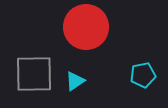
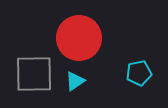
red circle: moved 7 px left, 11 px down
cyan pentagon: moved 4 px left, 2 px up
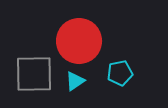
red circle: moved 3 px down
cyan pentagon: moved 19 px left
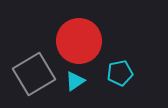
gray square: rotated 30 degrees counterclockwise
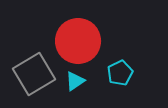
red circle: moved 1 px left
cyan pentagon: rotated 15 degrees counterclockwise
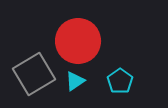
cyan pentagon: moved 8 px down; rotated 10 degrees counterclockwise
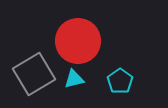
cyan triangle: moved 1 px left, 2 px up; rotated 20 degrees clockwise
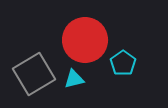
red circle: moved 7 px right, 1 px up
cyan pentagon: moved 3 px right, 18 px up
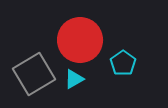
red circle: moved 5 px left
cyan triangle: rotated 15 degrees counterclockwise
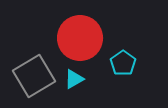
red circle: moved 2 px up
gray square: moved 2 px down
